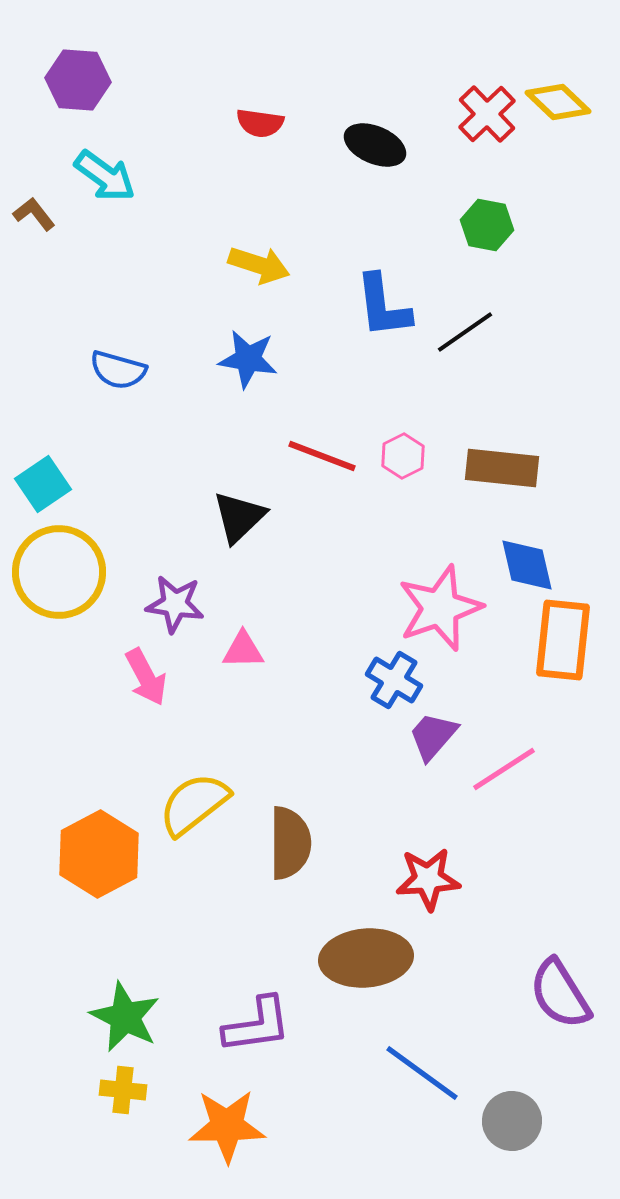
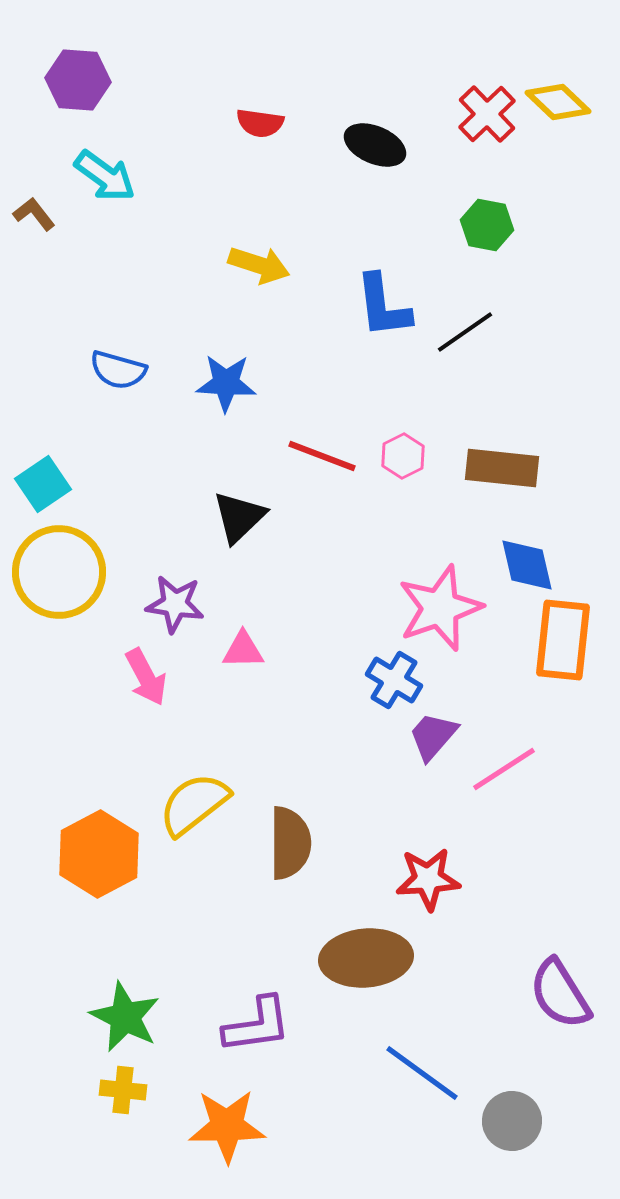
blue star: moved 22 px left, 24 px down; rotated 6 degrees counterclockwise
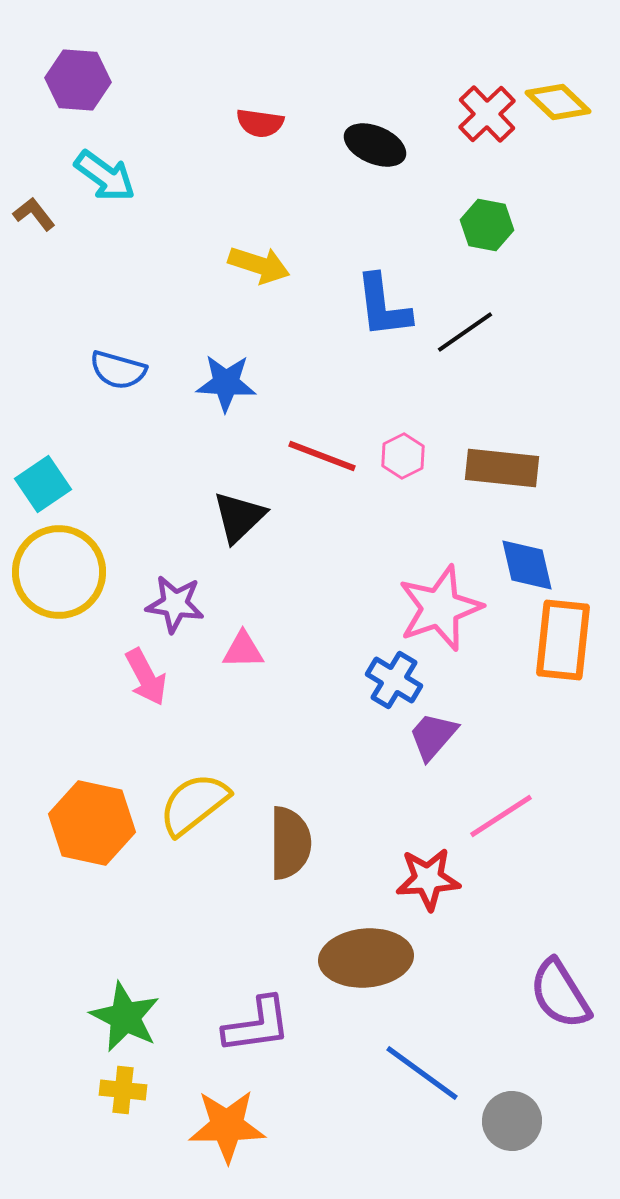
pink line: moved 3 px left, 47 px down
orange hexagon: moved 7 px left, 31 px up; rotated 20 degrees counterclockwise
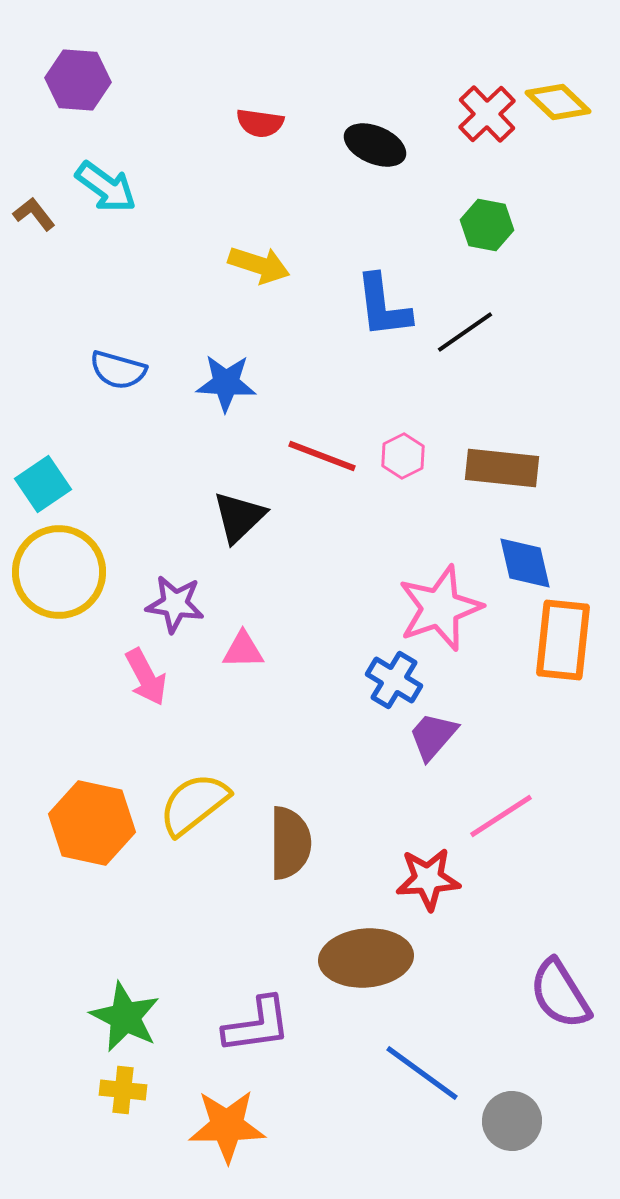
cyan arrow: moved 1 px right, 11 px down
blue diamond: moved 2 px left, 2 px up
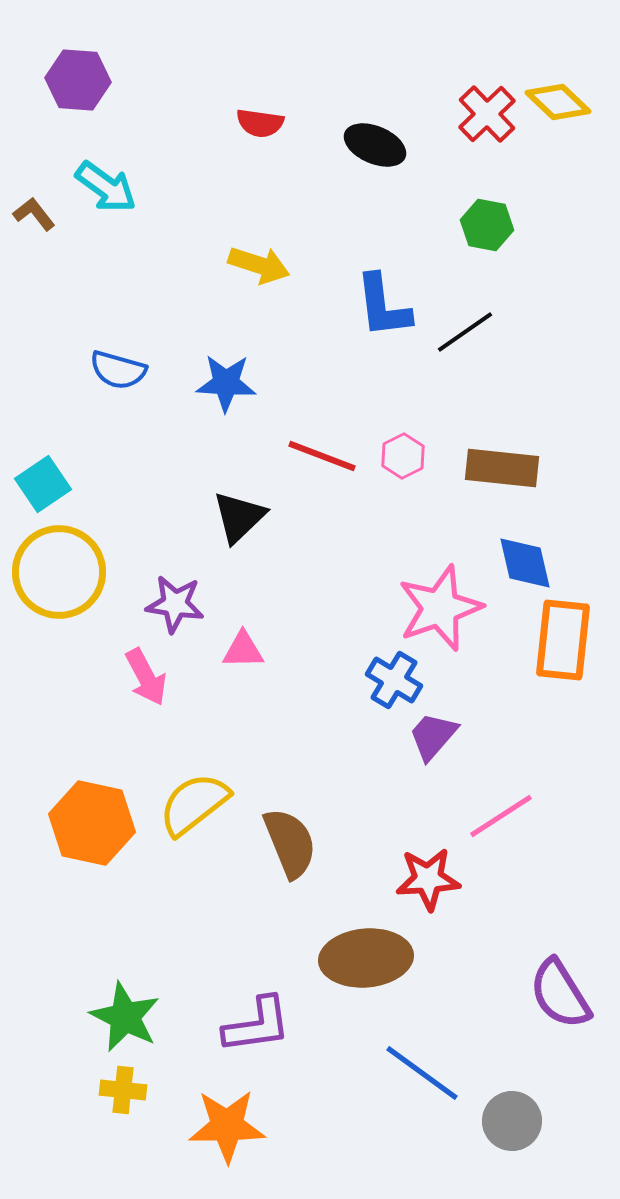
brown semicircle: rotated 22 degrees counterclockwise
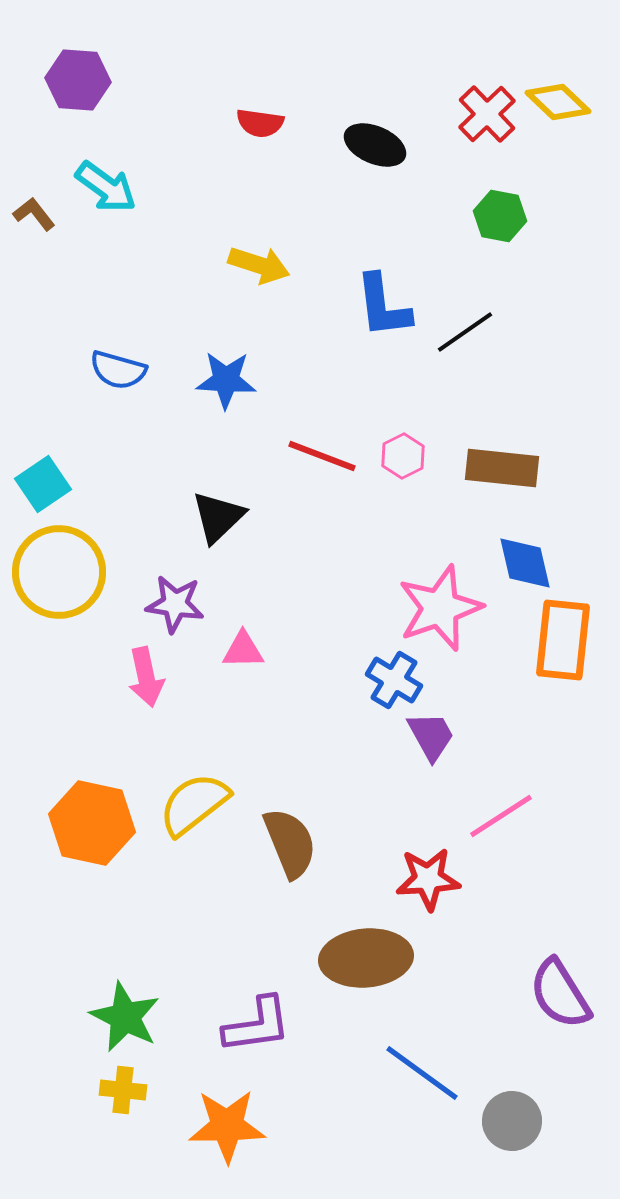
green hexagon: moved 13 px right, 9 px up
blue star: moved 3 px up
black triangle: moved 21 px left
pink arrow: rotated 16 degrees clockwise
purple trapezoid: moved 2 px left; rotated 110 degrees clockwise
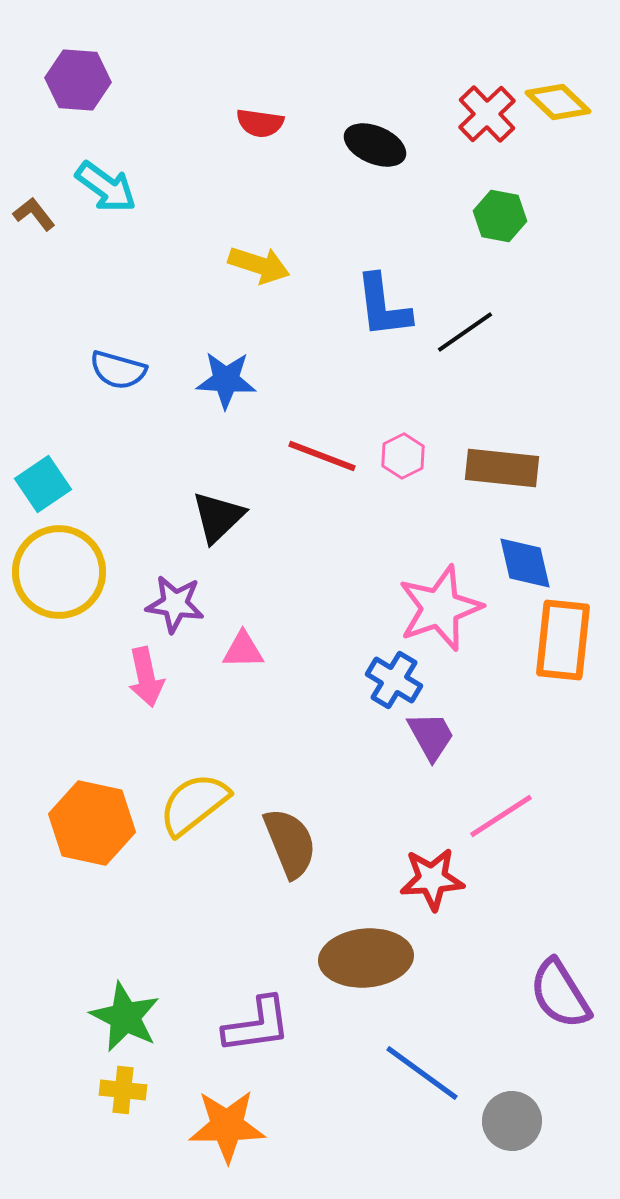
red star: moved 4 px right
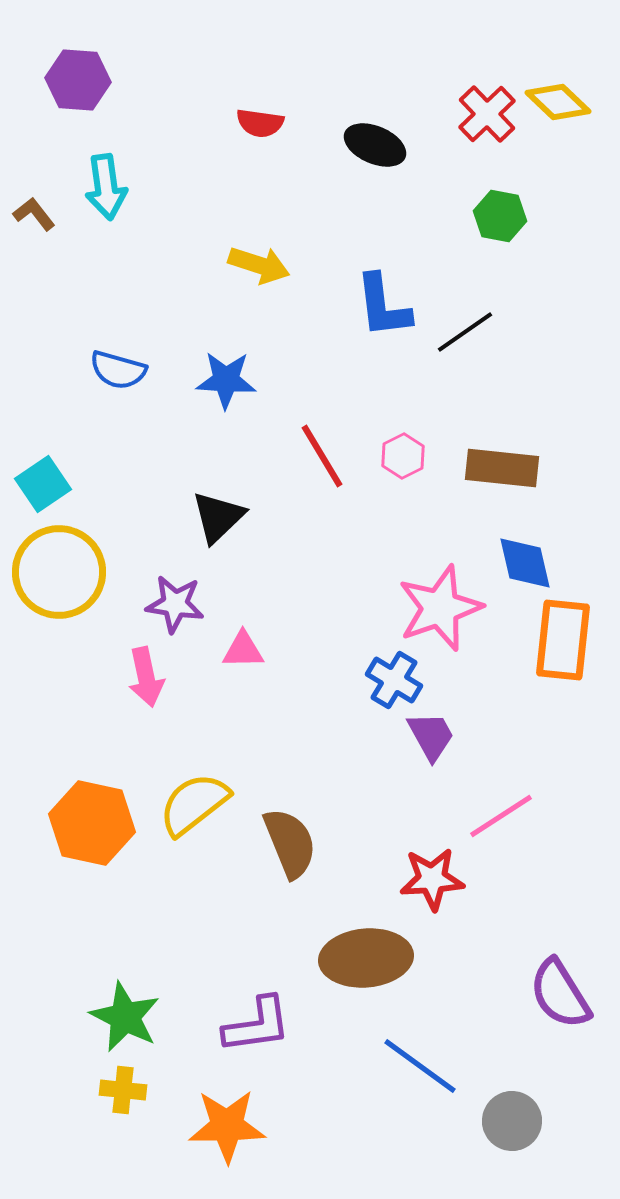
cyan arrow: rotated 46 degrees clockwise
red line: rotated 38 degrees clockwise
blue line: moved 2 px left, 7 px up
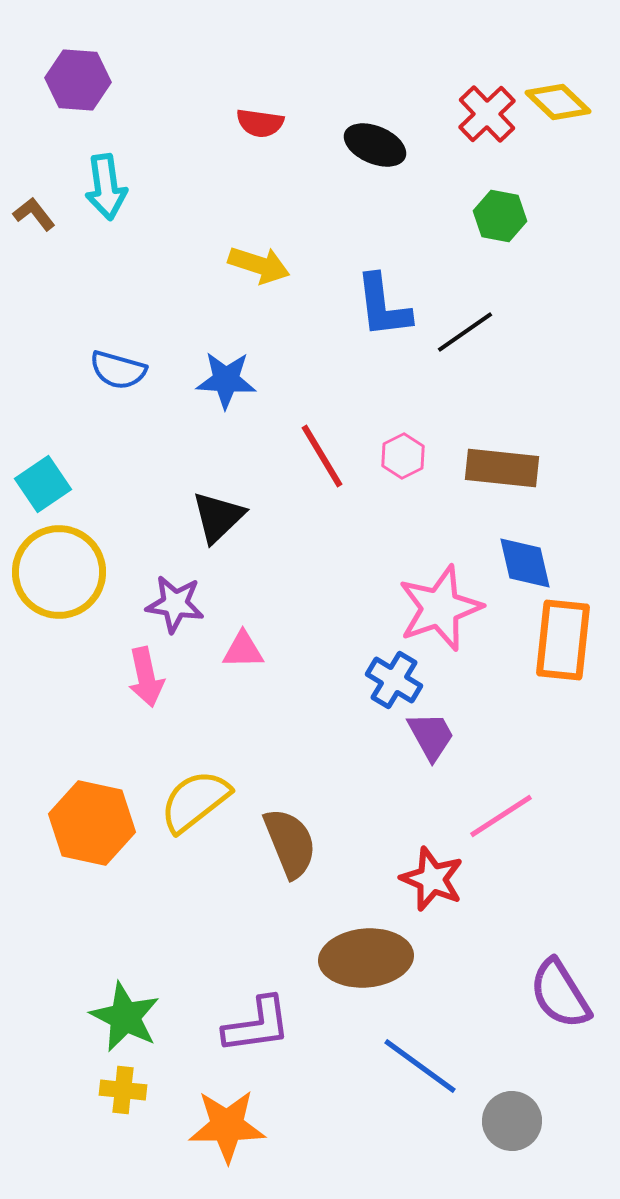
yellow semicircle: moved 1 px right, 3 px up
red star: rotated 26 degrees clockwise
